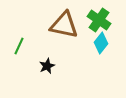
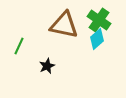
cyan diamond: moved 4 px left, 4 px up; rotated 10 degrees clockwise
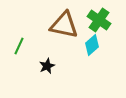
cyan diamond: moved 5 px left, 6 px down
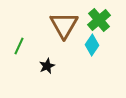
green cross: rotated 15 degrees clockwise
brown triangle: rotated 48 degrees clockwise
cyan diamond: rotated 15 degrees counterclockwise
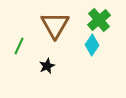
brown triangle: moved 9 px left
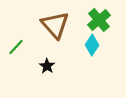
brown triangle: rotated 12 degrees counterclockwise
green line: moved 3 px left, 1 px down; rotated 18 degrees clockwise
black star: rotated 14 degrees counterclockwise
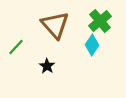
green cross: moved 1 px right, 1 px down
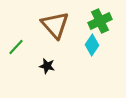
green cross: rotated 15 degrees clockwise
black star: rotated 21 degrees counterclockwise
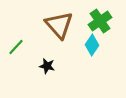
green cross: rotated 10 degrees counterclockwise
brown triangle: moved 4 px right
